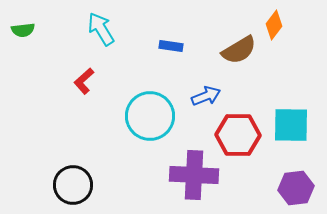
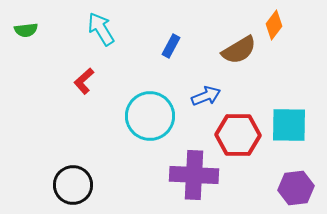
green semicircle: moved 3 px right
blue rectangle: rotated 70 degrees counterclockwise
cyan square: moved 2 px left
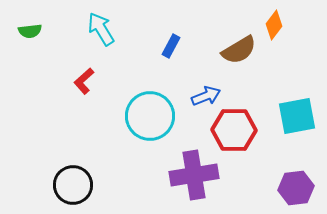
green semicircle: moved 4 px right, 1 px down
cyan square: moved 8 px right, 9 px up; rotated 12 degrees counterclockwise
red hexagon: moved 4 px left, 5 px up
purple cross: rotated 12 degrees counterclockwise
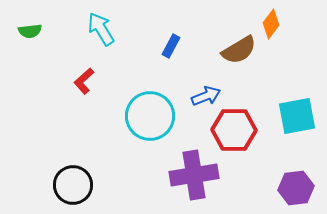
orange diamond: moved 3 px left, 1 px up
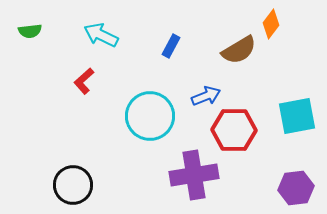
cyan arrow: moved 6 px down; rotated 32 degrees counterclockwise
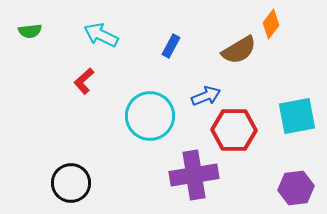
black circle: moved 2 px left, 2 px up
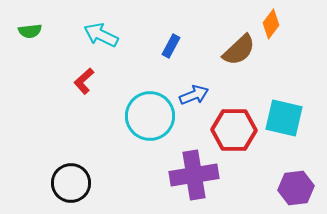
brown semicircle: rotated 12 degrees counterclockwise
blue arrow: moved 12 px left, 1 px up
cyan square: moved 13 px left, 2 px down; rotated 24 degrees clockwise
